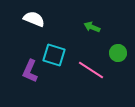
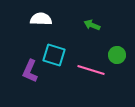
white semicircle: moved 7 px right; rotated 20 degrees counterclockwise
green arrow: moved 2 px up
green circle: moved 1 px left, 2 px down
pink line: rotated 16 degrees counterclockwise
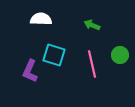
green circle: moved 3 px right
pink line: moved 1 px right, 6 px up; rotated 60 degrees clockwise
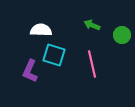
white semicircle: moved 11 px down
green circle: moved 2 px right, 20 px up
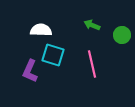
cyan square: moved 1 px left
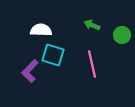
purple L-shape: rotated 20 degrees clockwise
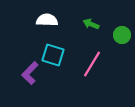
green arrow: moved 1 px left, 1 px up
white semicircle: moved 6 px right, 10 px up
pink line: rotated 44 degrees clockwise
purple L-shape: moved 2 px down
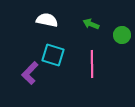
white semicircle: rotated 10 degrees clockwise
pink line: rotated 32 degrees counterclockwise
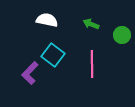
cyan square: rotated 20 degrees clockwise
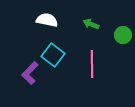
green circle: moved 1 px right
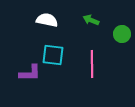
green arrow: moved 4 px up
green circle: moved 1 px left, 1 px up
cyan square: rotated 30 degrees counterclockwise
purple L-shape: rotated 135 degrees counterclockwise
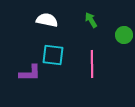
green arrow: rotated 35 degrees clockwise
green circle: moved 2 px right, 1 px down
